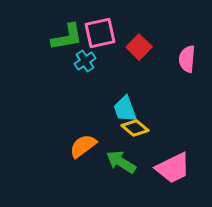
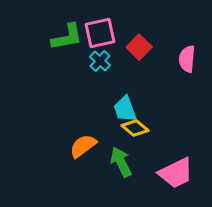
cyan cross: moved 15 px right; rotated 15 degrees counterclockwise
green arrow: rotated 32 degrees clockwise
pink trapezoid: moved 3 px right, 5 px down
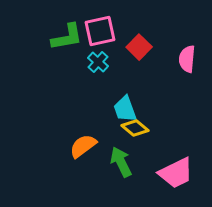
pink square: moved 2 px up
cyan cross: moved 2 px left, 1 px down
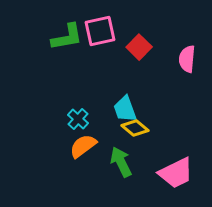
cyan cross: moved 20 px left, 57 px down
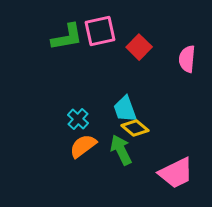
green arrow: moved 12 px up
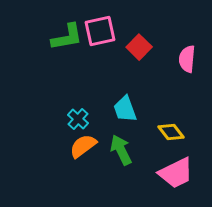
yellow diamond: moved 36 px right, 4 px down; rotated 12 degrees clockwise
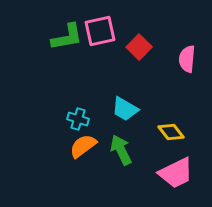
cyan trapezoid: rotated 40 degrees counterclockwise
cyan cross: rotated 25 degrees counterclockwise
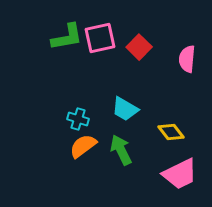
pink square: moved 7 px down
pink trapezoid: moved 4 px right, 1 px down
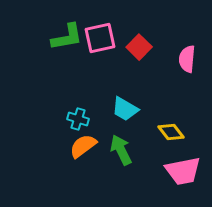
pink trapezoid: moved 3 px right, 3 px up; rotated 15 degrees clockwise
